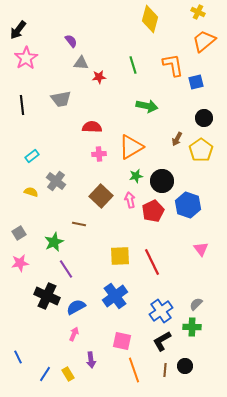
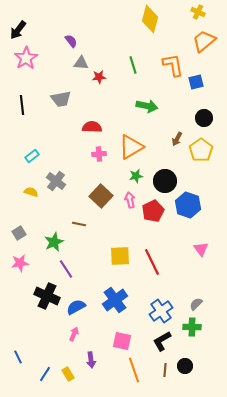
black circle at (162, 181): moved 3 px right
blue cross at (115, 296): moved 4 px down
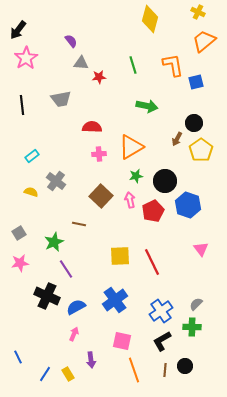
black circle at (204, 118): moved 10 px left, 5 px down
